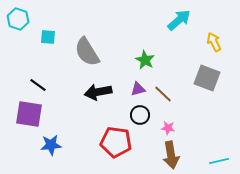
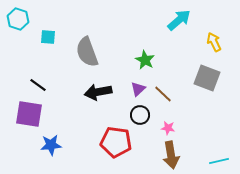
gray semicircle: rotated 12 degrees clockwise
purple triangle: rotated 28 degrees counterclockwise
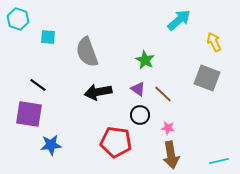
purple triangle: rotated 42 degrees counterclockwise
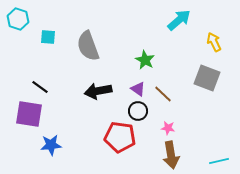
gray semicircle: moved 1 px right, 6 px up
black line: moved 2 px right, 2 px down
black arrow: moved 1 px up
black circle: moved 2 px left, 4 px up
red pentagon: moved 4 px right, 5 px up
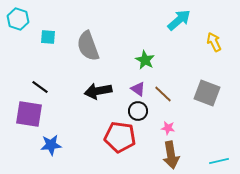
gray square: moved 15 px down
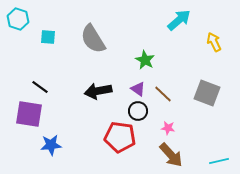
gray semicircle: moved 5 px right, 7 px up; rotated 12 degrees counterclockwise
brown arrow: rotated 32 degrees counterclockwise
